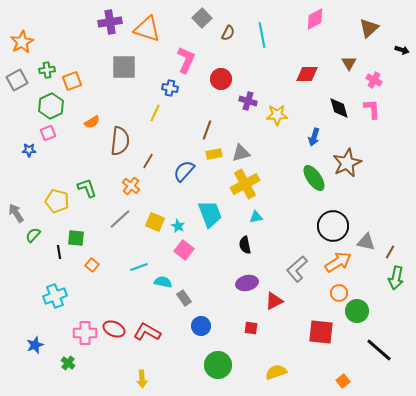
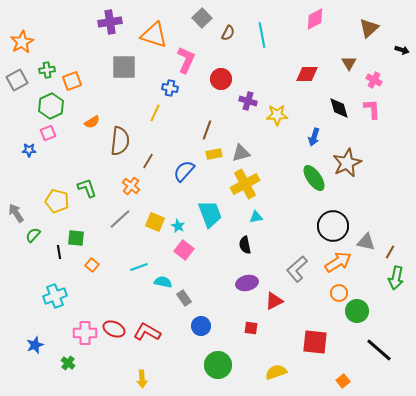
orange triangle at (147, 29): moved 7 px right, 6 px down
red square at (321, 332): moved 6 px left, 10 px down
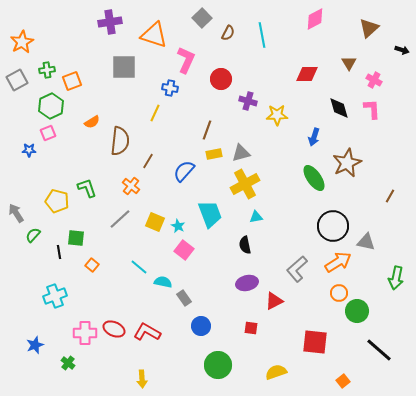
brown line at (390, 252): moved 56 px up
cyan line at (139, 267): rotated 60 degrees clockwise
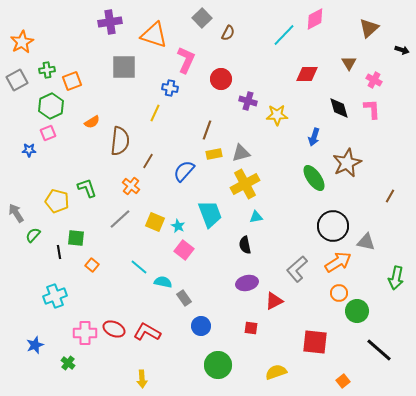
cyan line at (262, 35): moved 22 px right; rotated 55 degrees clockwise
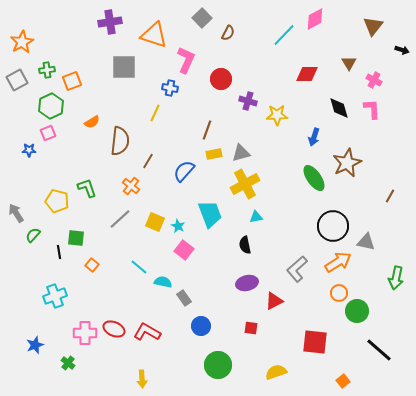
brown triangle at (369, 28): moved 4 px right, 2 px up; rotated 10 degrees counterclockwise
